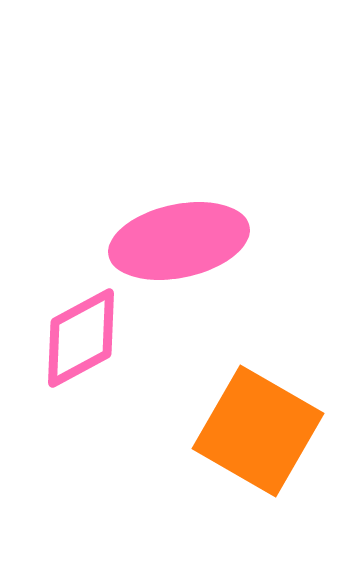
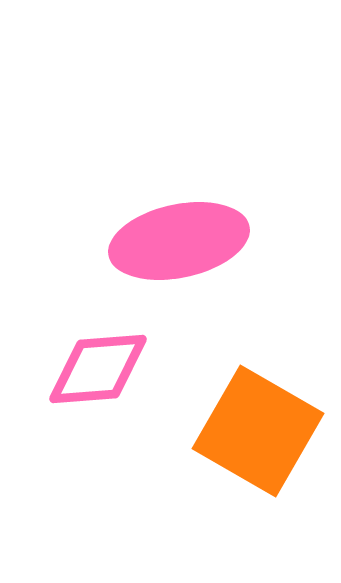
pink diamond: moved 17 px right, 31 px down; rotated 24 degrees clockwise
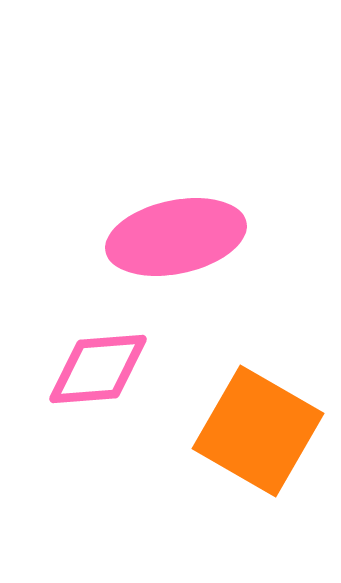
pink ellipse: moved 3 px left, 4 px up
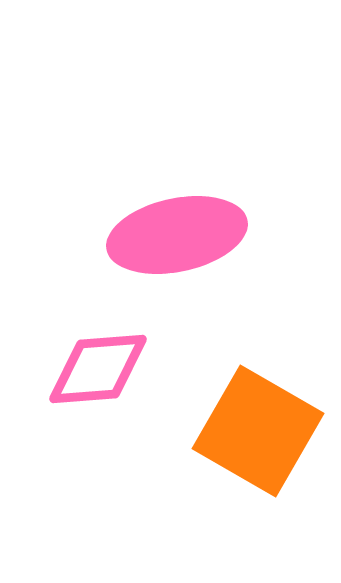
pink ellipse: moved 1 px right, 2 px up
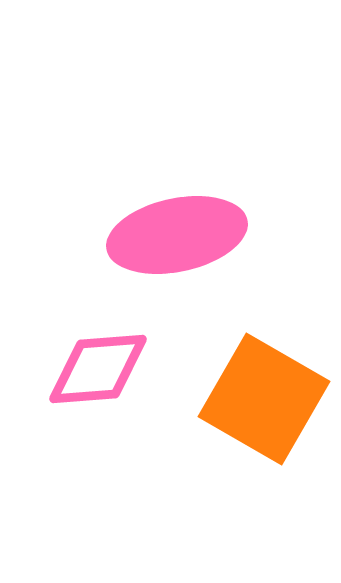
orange square: moved 6 px right, 32 px up
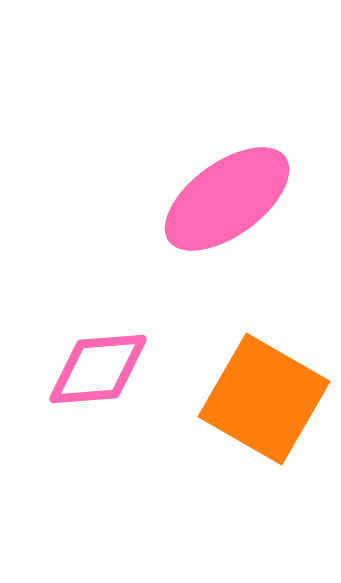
pink ellipse: moved 50 px right, 36 px up; rotated 24 degrees counterclockwise
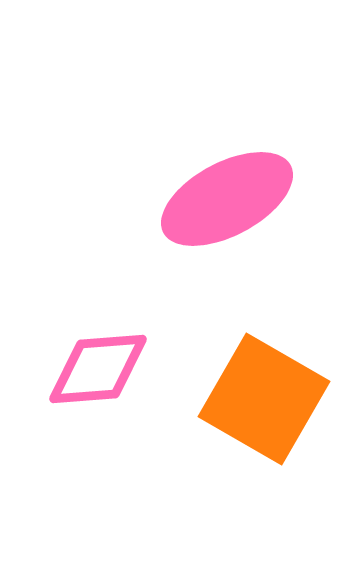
pink ellipse: rotated 8 degrees clockwise
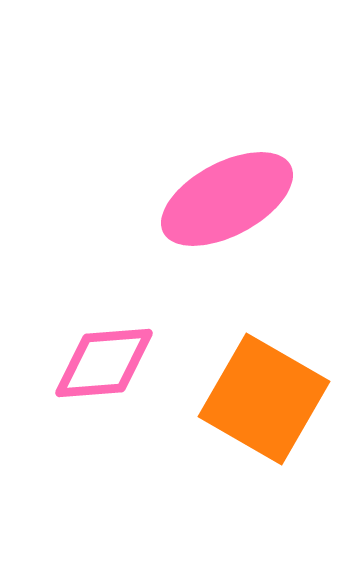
pink diamond: moved 6 px right, 6 px up
